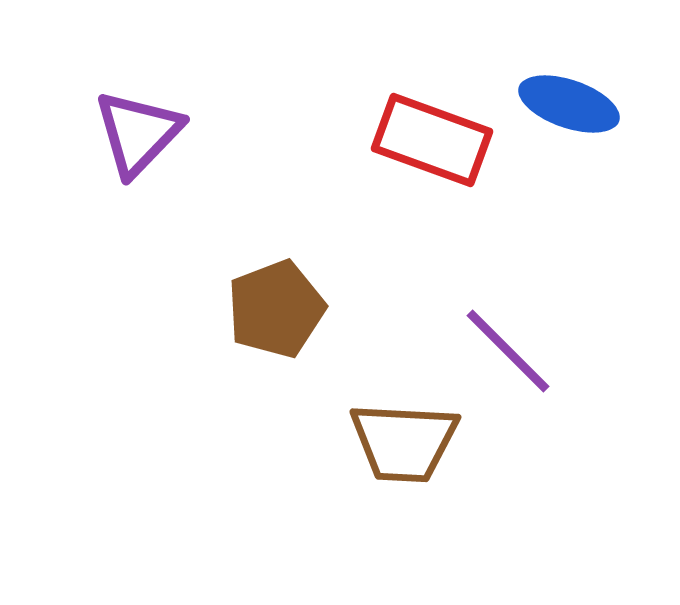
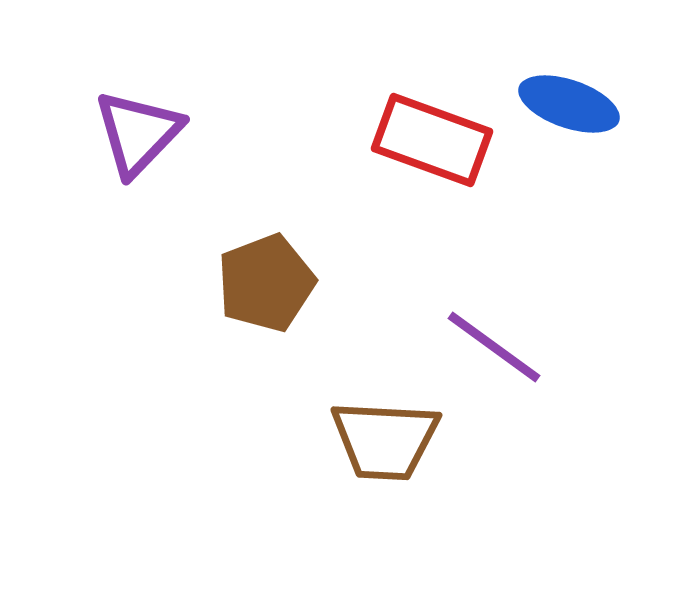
brown pentagon: moved 10 px left, 26 px up
purple line: moved 14 px left, 4 px up; rotated 9 degrees counterclockwise
brown trapezoid: moved 19 px left, 2 px up
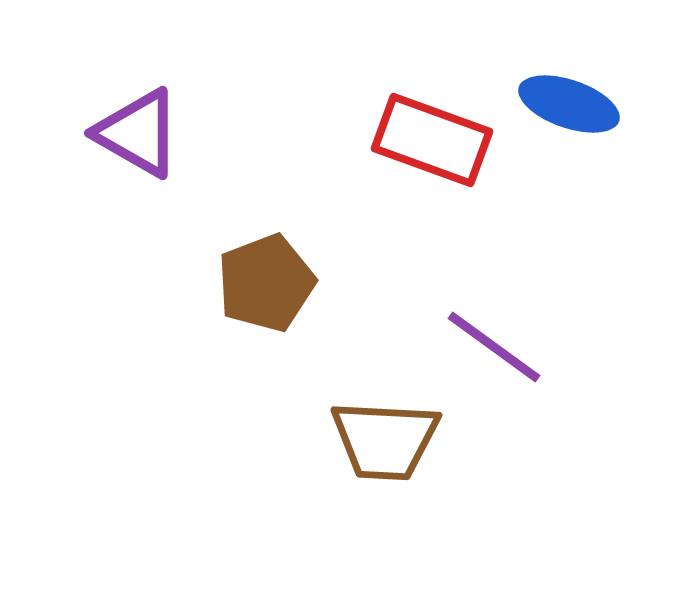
purple triangle: rotated 44 degrees counterclockwise
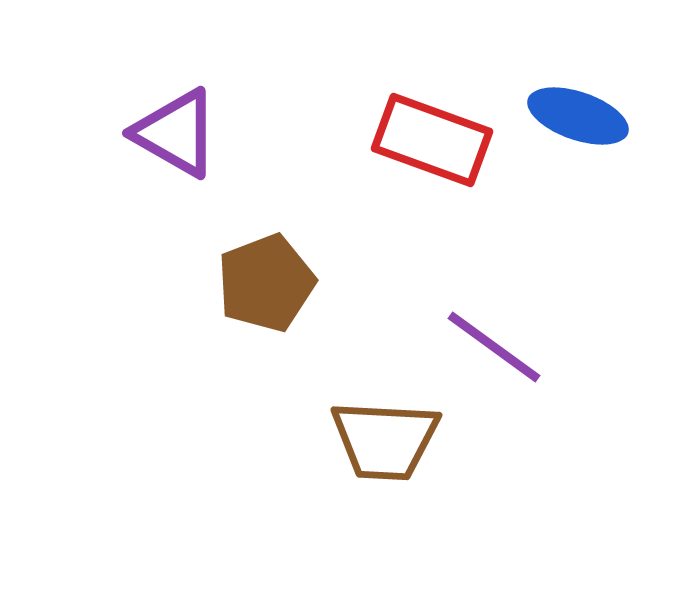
blue ellipse: moved 9 px right, 12 px down
purple triangle: moved 38 px right
